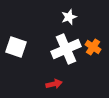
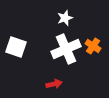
white star: moved 4 px left, 1 px down
orange cross: moved 1 px up
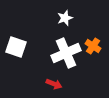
white cross: moved 4 px down
red arrow: rotated 35 degrees clockwise
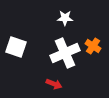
white star: rotated 21 degrees clockwise
white cross: moved 1 px left
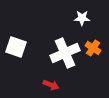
white star: moved 17 px right
orange cross: moved 2 px down
red arrow: moved 3 px left, 1 px down
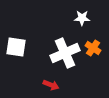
white square: rotated 10 degrees counterclockwise
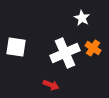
white star: rotated 28 degrees clockwise
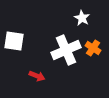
white square: moved 2 px left, 6 px up
white cross: moved 1 px right, 3 px up
red arrow: moved 14 px left, 9 px up
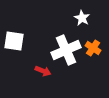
red arrow: moved 6 px right, 5 px up
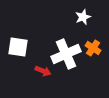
white star: moved 1 px right, 1 px up; rotated 21 degrees clockwise
white square: moved 4 px right, 6 px down
white cross: moved 4 px down
